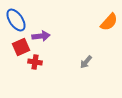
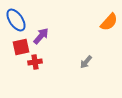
purple arrow: rotated 42 degrees counterclockwise
red square: rotated 12 degrees clockwise
red cross: rotated 16 degrees counterclockwise
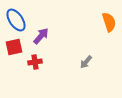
orange semicircle: rotated 60 degrees counterclockwise
red square: moved 7 px left
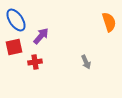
gray arrow: rotated 64 degrees counterclockwise
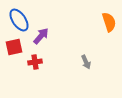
blue ellipse: moved 3 px right
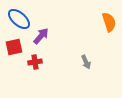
blue ellipse: moved 1 px up; rotated 15 degrees counterclockwise
